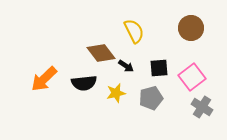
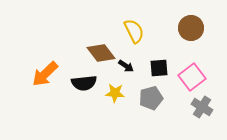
orange arrow: moved 1 px right, 5 px up
yellow star: moved 1 px left; rotated 18 degrees clockwise
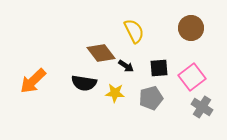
orange arrow: moved 12 px left, 7 px down
black semicircle: rotated 15 degrees clockwise
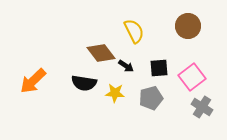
brown circle: moved 3 px left, 2 px up
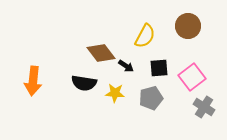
yellow semicircle: moved 11 px right, 5 px down; rotated 55 degrees clockwise
orange arrow: rotated 40 degrees counterclockwise
gray cross: moved 2 px right
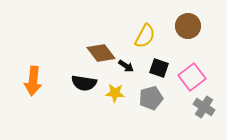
black square: rotated 24 degrees clockwise
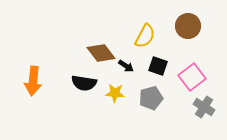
black square: moved 1 px left, 2 px up
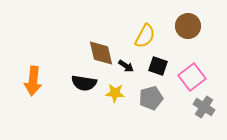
brown diamond: rotated 24 degrees clockwise
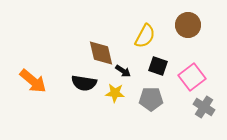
brown circle: moved 1 px up
black arrow: moved 3 px left, 5 px down
orange arrow: rotated 56 degrees counterclockwise
gray pentagon: moved 1 px down; rotated 15 degrees clockwise
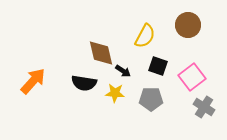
orange arrow: rotated 88 degrees counterclockwise
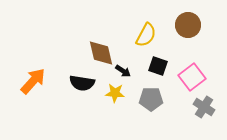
yellow semicircle: moved 1 px right, 1 px up
black semicircle: moved 2 px left
